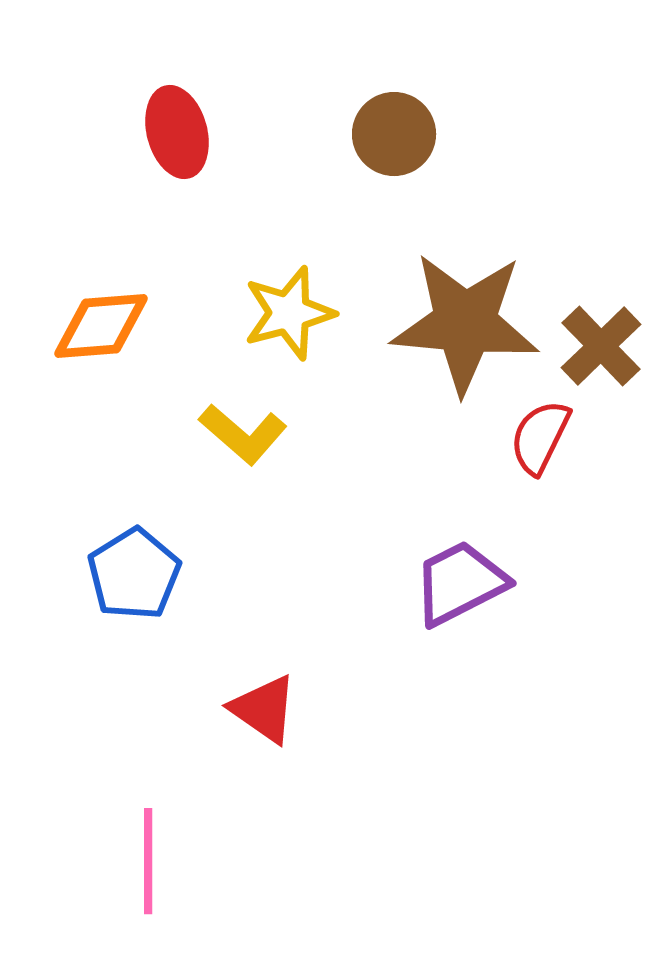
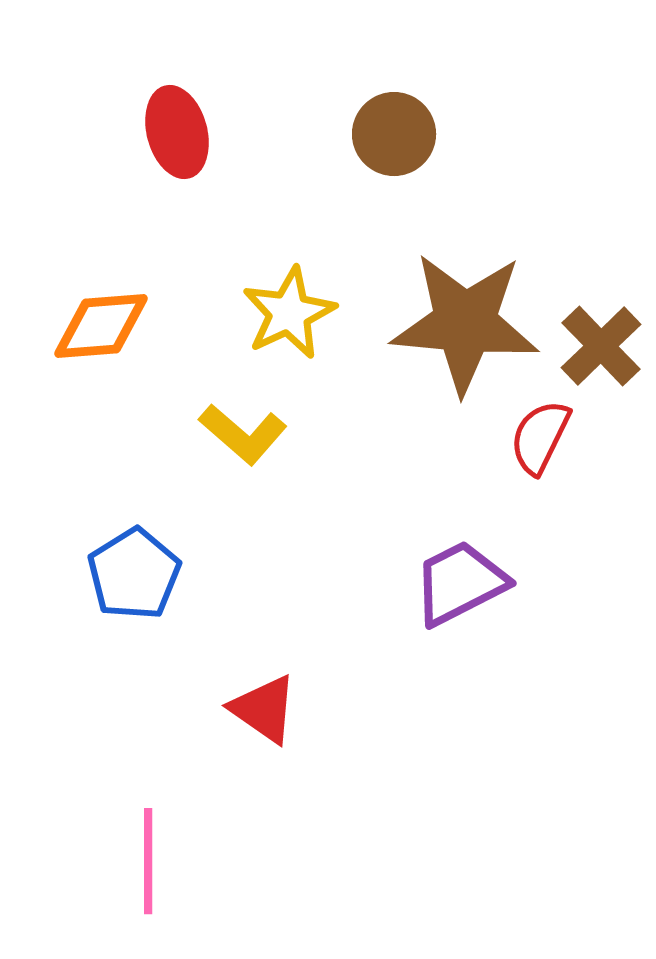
yellow star: rotated 10 degrees counterclockwise
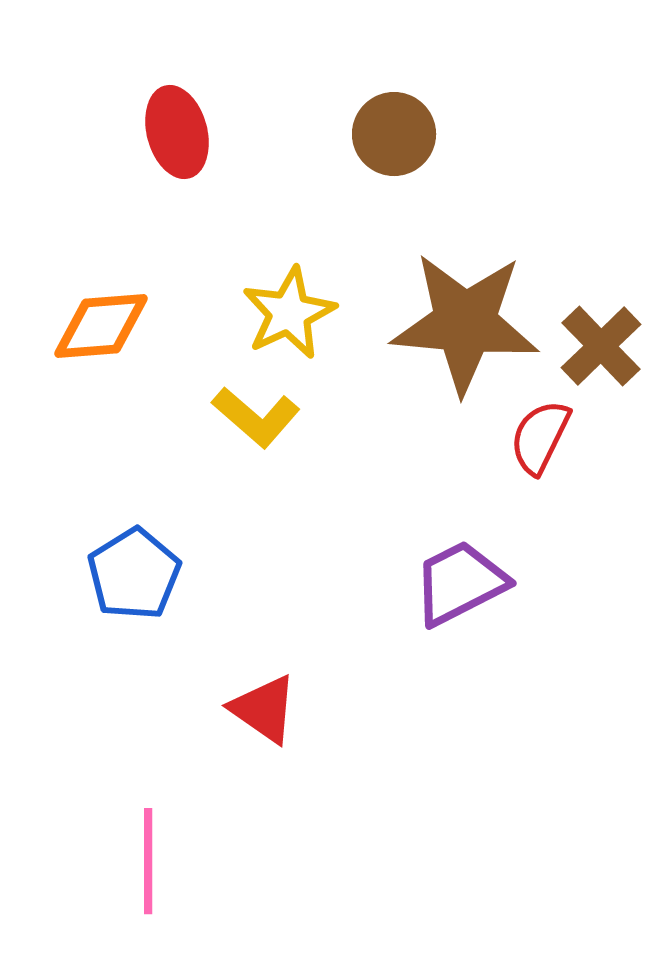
yellow L-shape: moved 13 px right, 17 px up
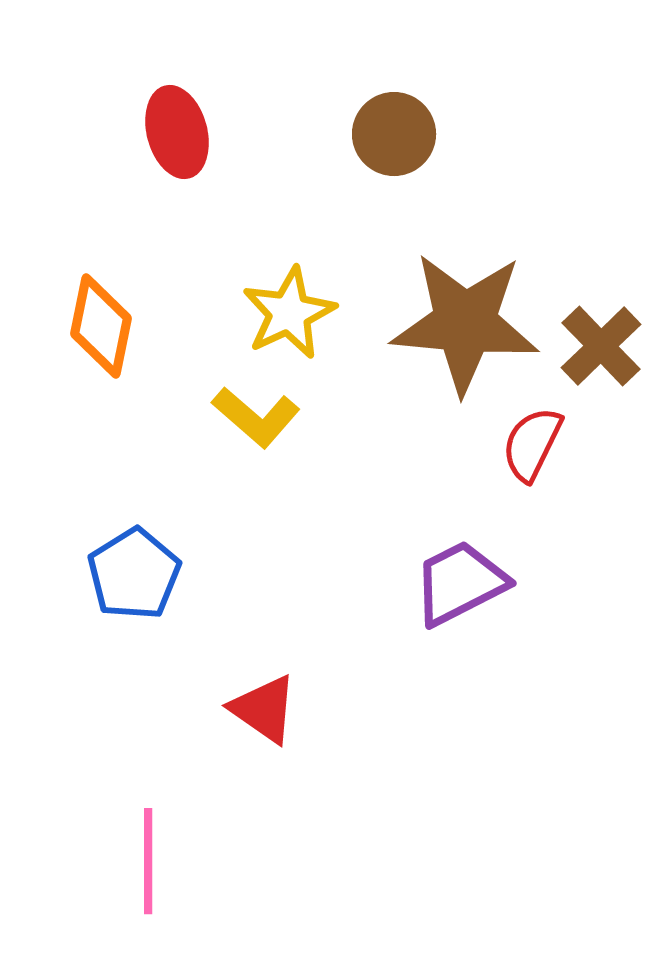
orange diamond: rotated 74 degrees counterclockwise
red semicircle: moved 8 px left, 7 px down
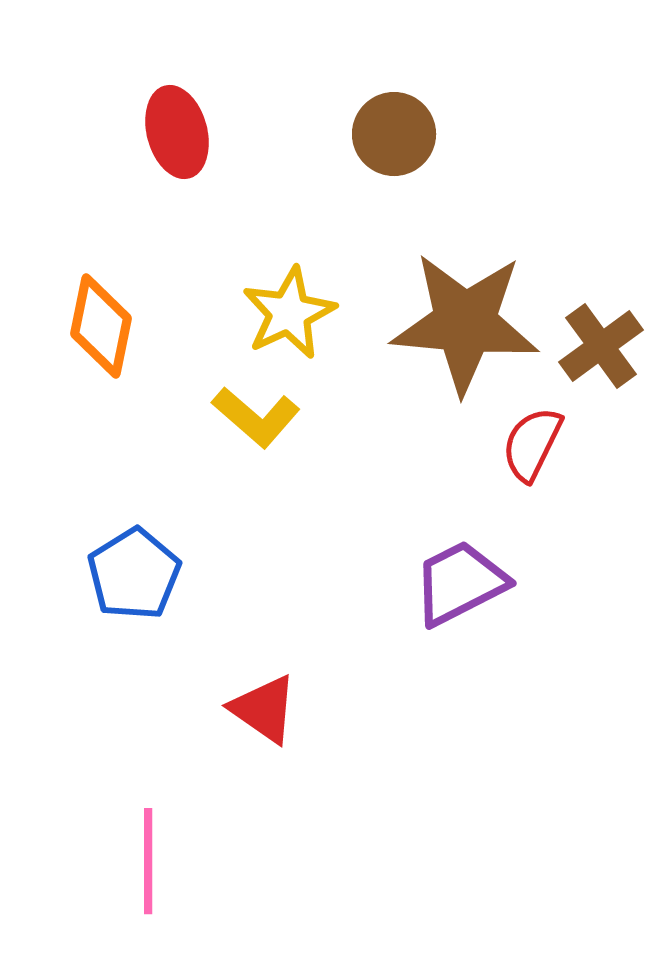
brown cross: rotated 8 degrees clockwise
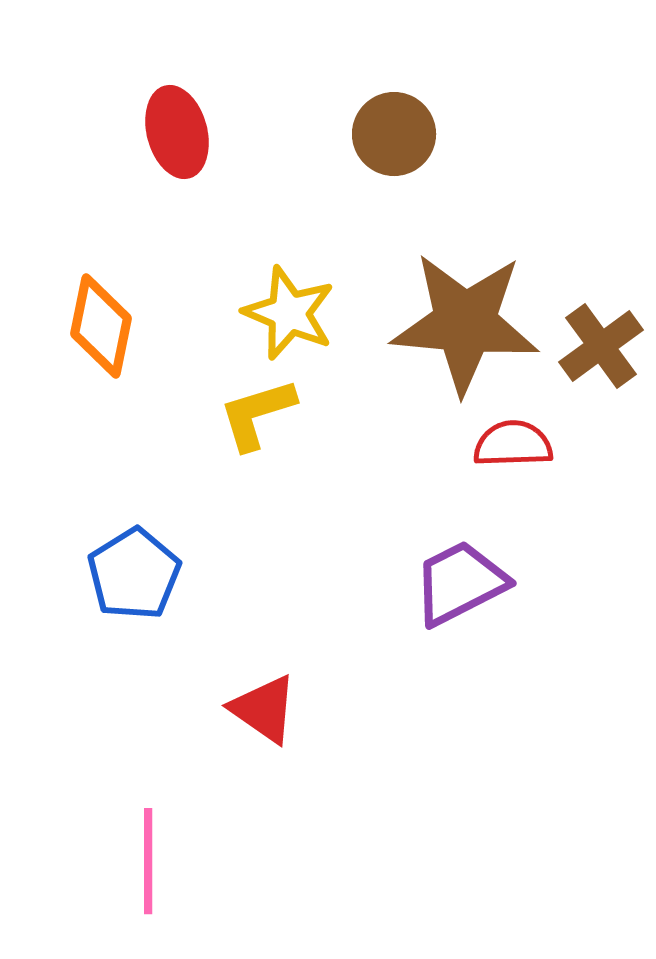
yellow star: rotated 24 degrees counterclockwise
yellow L-shape: moved 1 px right, 3 px up; rotated 122 degrees clockwise
red semicircle: moved 19 px left; rotated 62 degrees clockwise
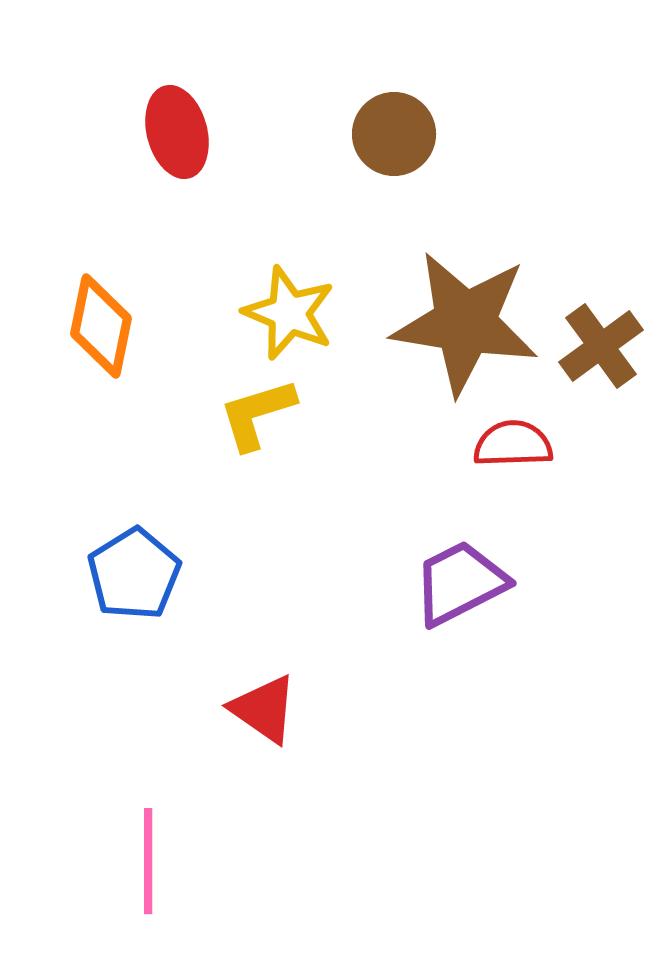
brown star: rotated 4 degrees clockwise
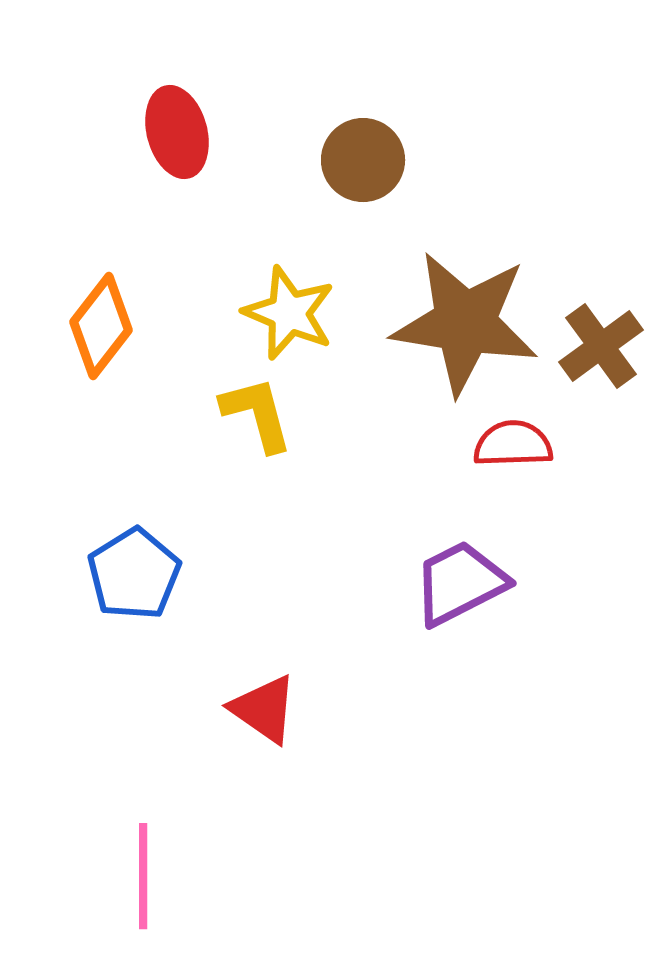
brown circle: moved 31 px left, 26 px down
orange diamond: rotated 26 degrees clockwise
yellow L-shape: rotated 92 degrees clockwise
pink line: moved 5 px left, 15 px down
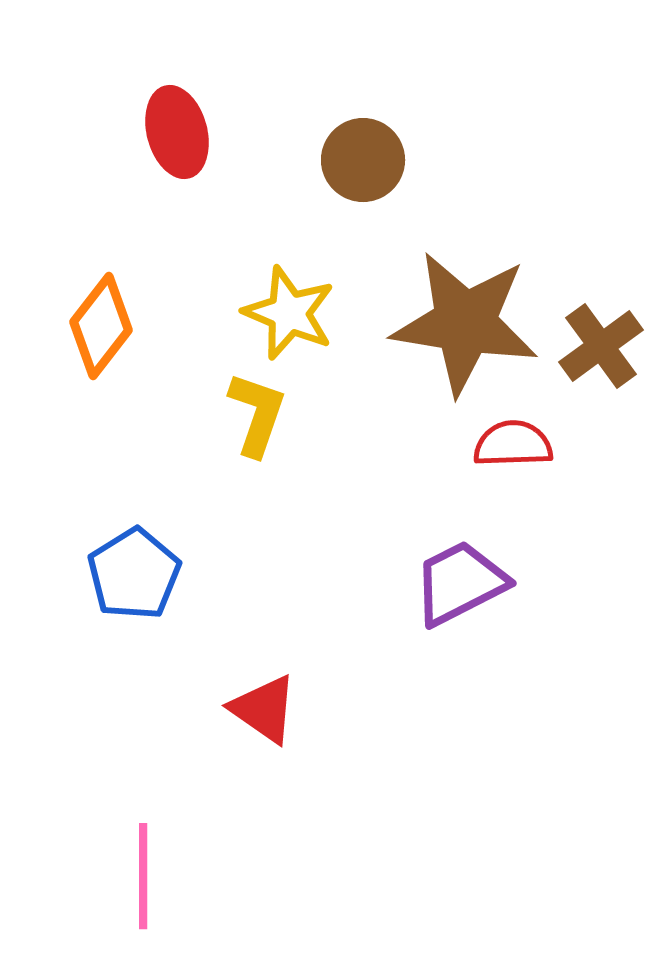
yellow L-shape: rotated 34 degrees clockwise
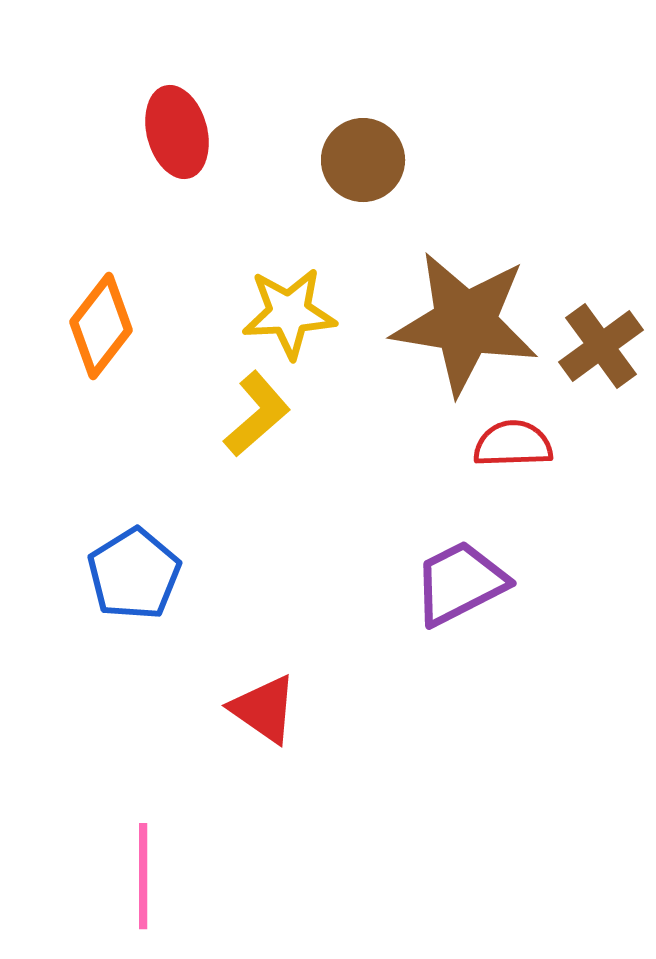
yellow star: rotated 26 degrees counterclockwise
yellow L-shape: rotated 30 degrees clockwise
